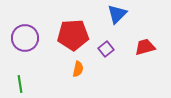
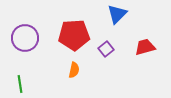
red pentagon: moved 1 px right
orange semicircle: moved 4 px left, 1 px down
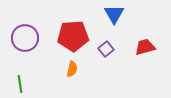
blue triangle: moved 3 px left; rotated 15 degrees counterclockwise
red pentagon: moved 1 px left, 1 px down
orange semicircle: moved 2 px left, 1 px up
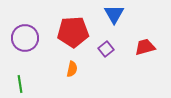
red pentagon: moved 4 px up
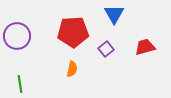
purple circle: moved 8 px left, 2 px up
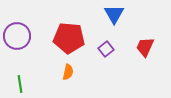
red pentagon: moved 4 px left, 6 px down; rotated 8 degrees clockwise
red trapezoid: rotated 50 degrees counterclockwise
orange semicircle: moved 4 px left, 3 px down
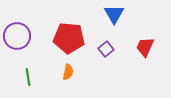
green line: moved 8 px right, 7 px up
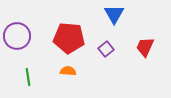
orange semicircle: moved 1 px up; rotated 98 degrees counterclockwise
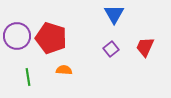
red pentagon: moved 18 px left; rotated 12 degrees clockwise
purple square: moved 5 px right
orange semicircle: moved 4 px left, 1 px up
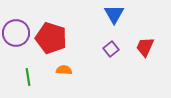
purple circle: moved 1 px left, 3 px up
